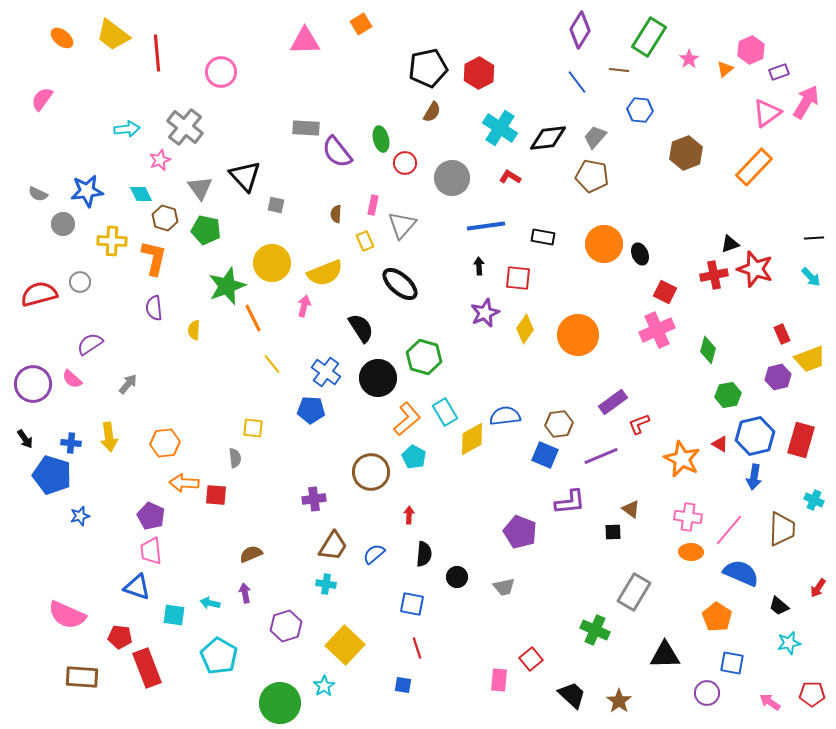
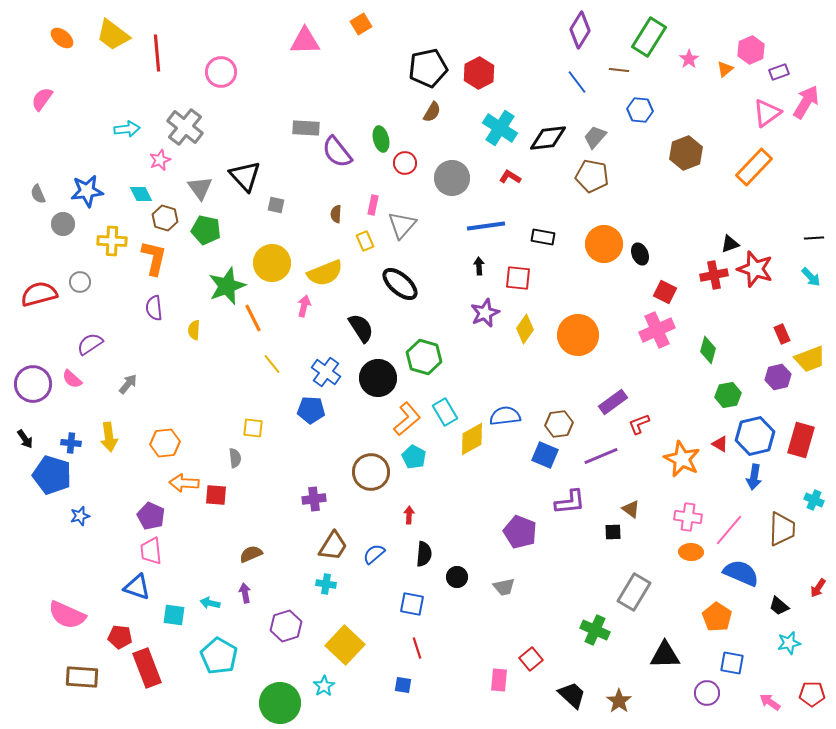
gray semicircle at (38, 194): rotated 42 degrees clockwise
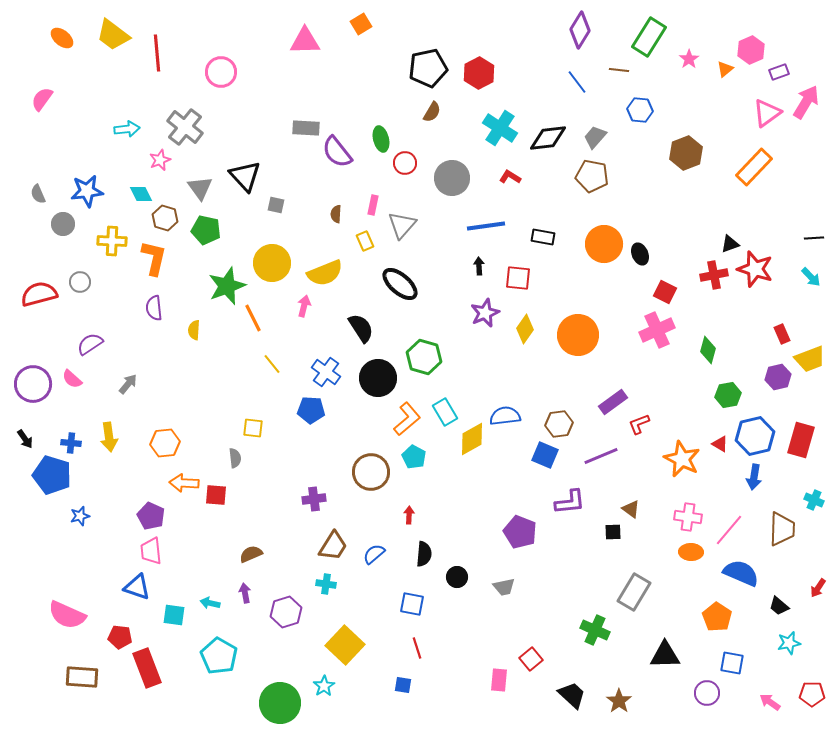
purple hexagon at (286, 626): moved 14 px up
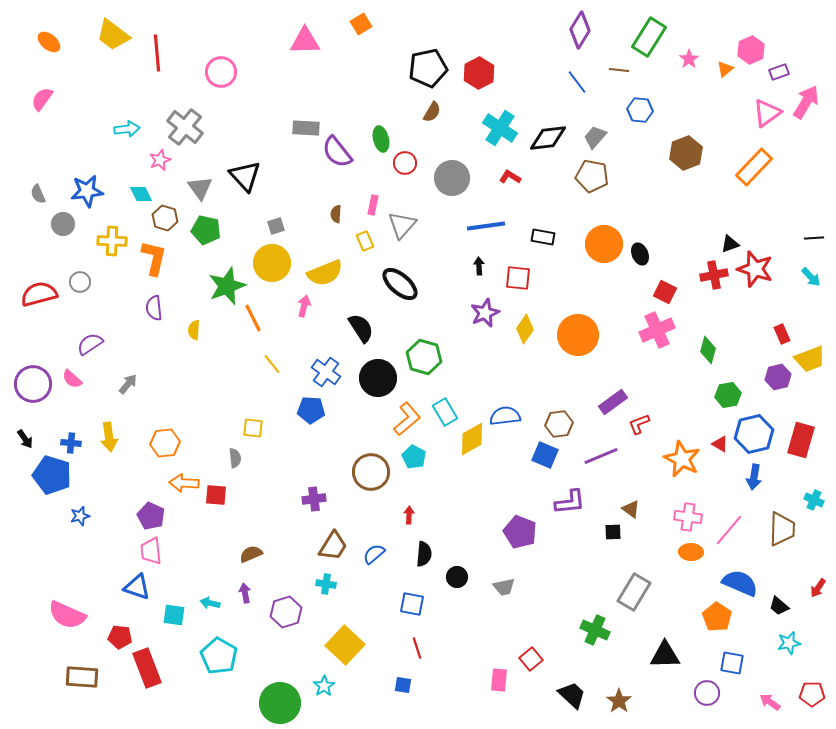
orange ellipse at (62, 38): moved 13 px left, 4 px down
gray square at (276, 205): moved 21 px down; rotated 30 degrees counterclockwise
blue hexagon at (755, 436): moved 1 px left, 2 px up
blue semicircle at (741, 573): moved 1 px left, 10 px down
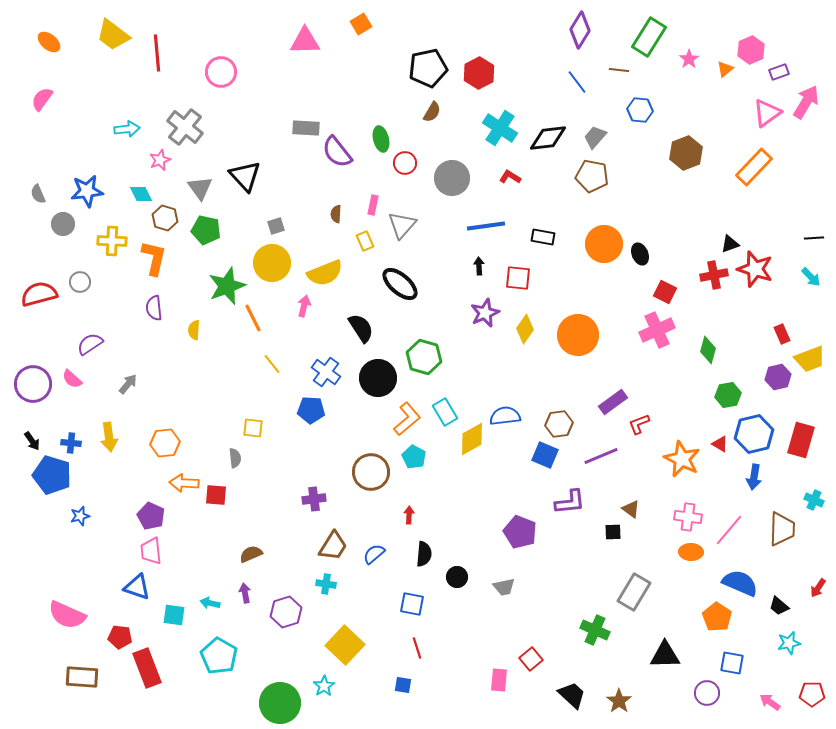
black arrow at (25, 439): moved 7 px right, 2 px down
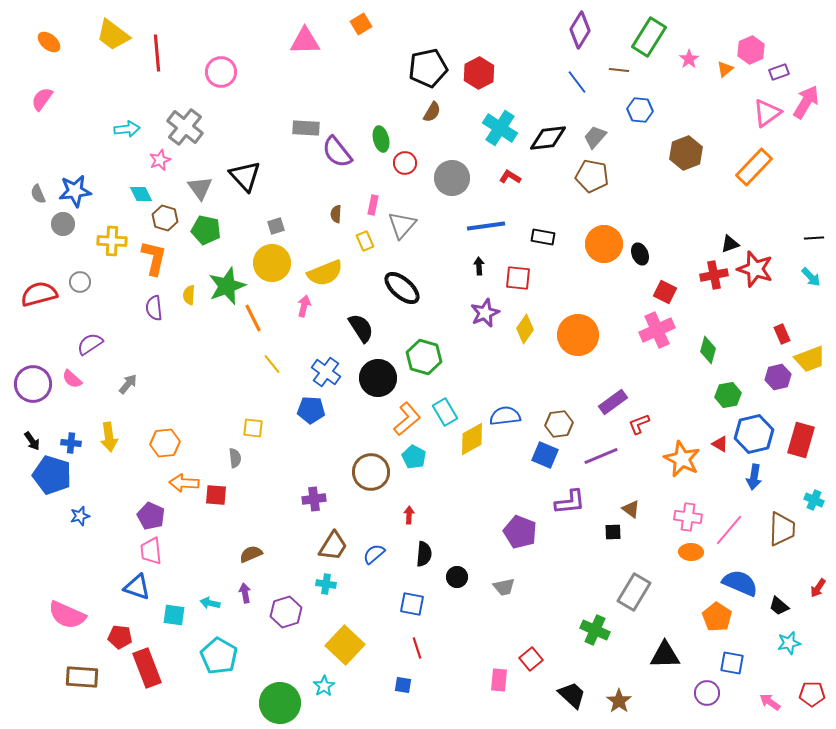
blue star at (87, 191): moved 12 px left
black ellipse at (400, 284): moved 2 px right, 4 px down
yellow semicircle at (194, 330): moved 5 px left, 35 px up
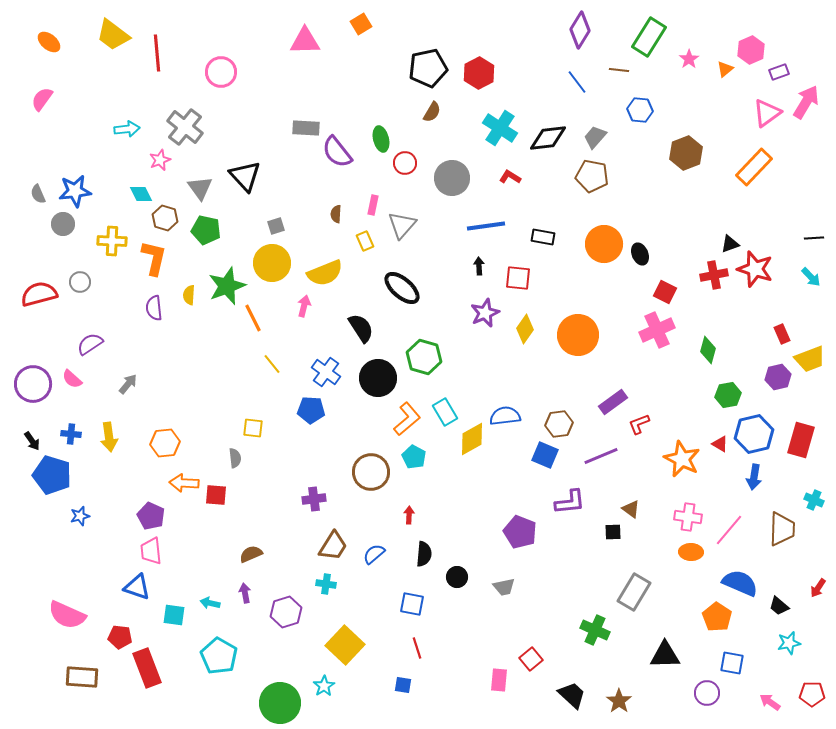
blue cross at (71, 443): moved 9 px up
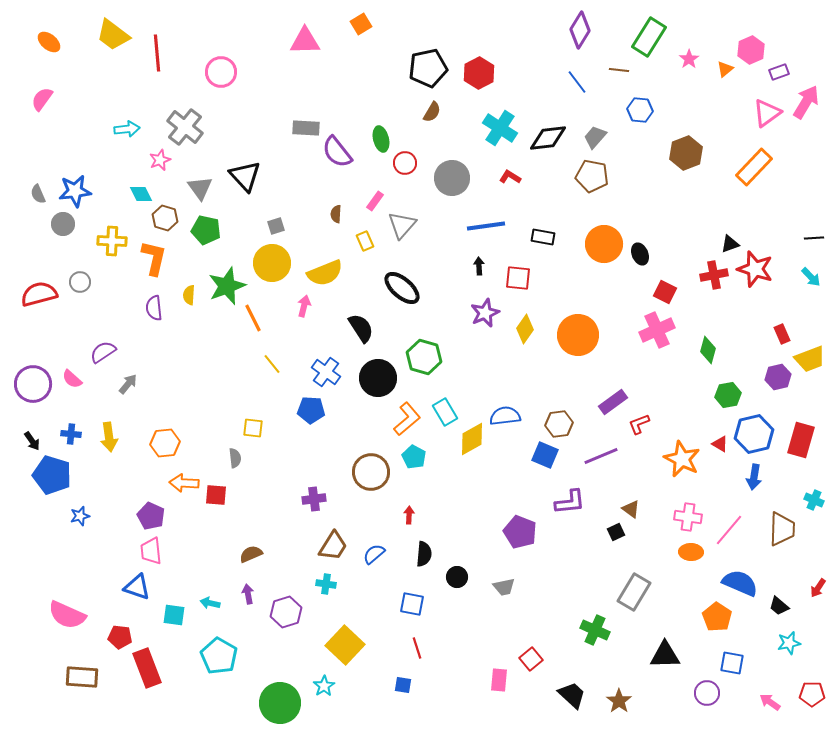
pink rectangle at (373, 205): moved 2 px right, 4 px up; rotated 24 degrees clockwise
purple semicircle at (90, 344): moved 13 px right, 8 px down
black square at (613, 532): moved 3 px right; rotated 24 degrees counterclockwise
purple arrow at (245, 593): moved 3 px right, 1 px down
